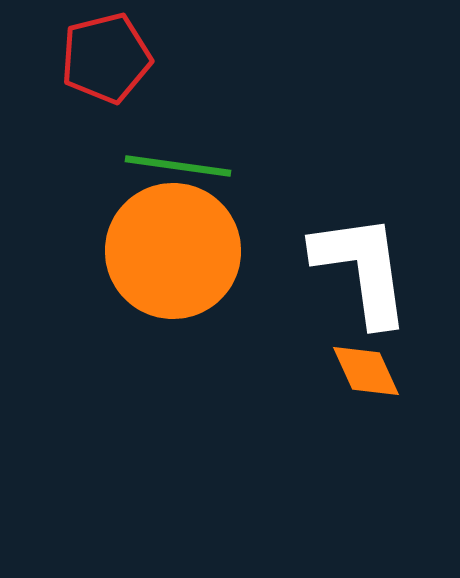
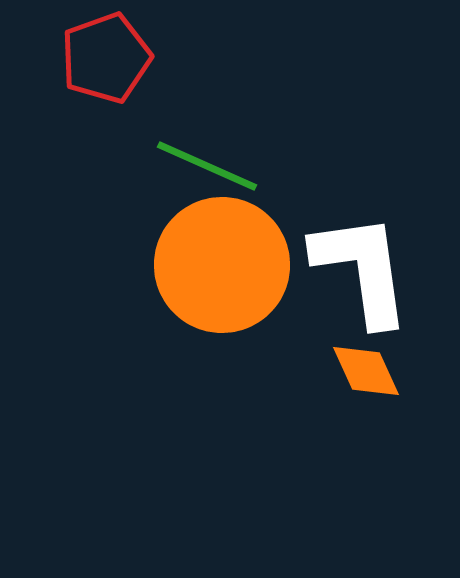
red pentagon: rotated 6 degrees counterclockwise
green line: moved 29 px right; rotated 16 degrees clockwise
orange circle: moved 49 px right, 14 px down
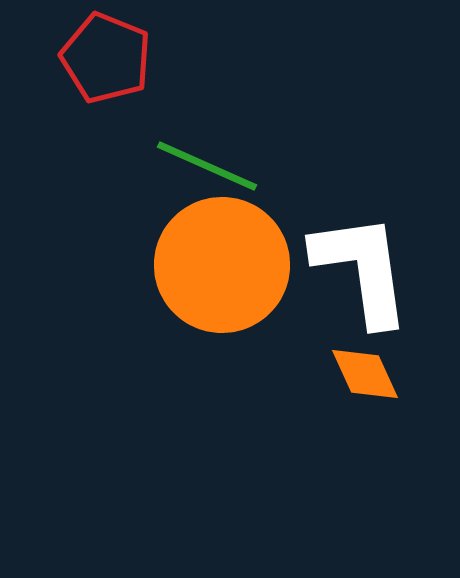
red pentagon: rotated 30 degrees counterclockwise
orange diamond: moved 1 px left, 3 px down
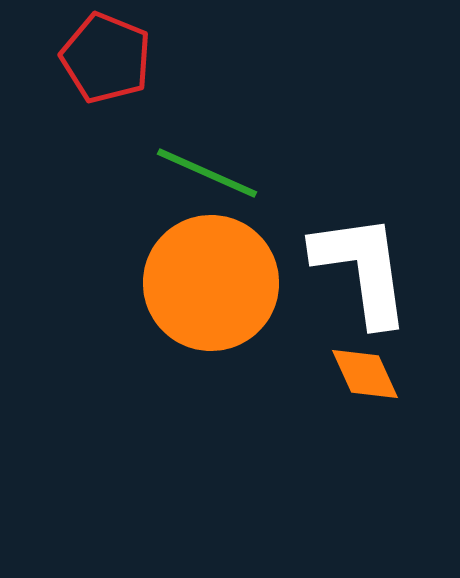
green line: moved 7 px down
orange circle: moved 11 px left, 18 px down
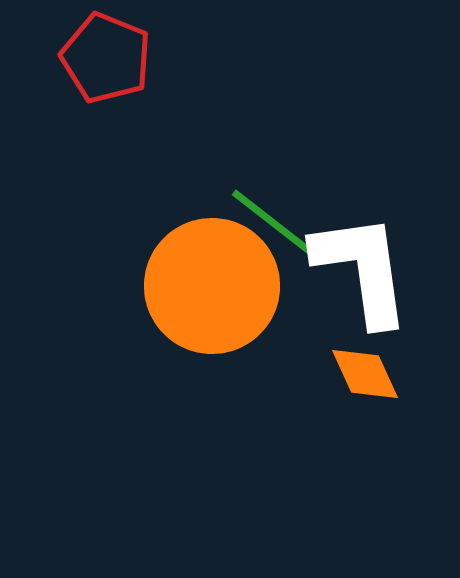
green line: moved 69 px right, 52 px down; rotated 14 degrees clockwise
orange circle: moved 1 px right, 3 px down
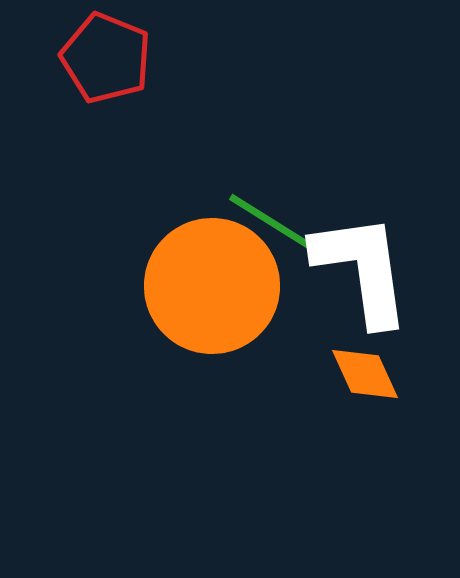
green line: rotated 6 degrees counterclockwise
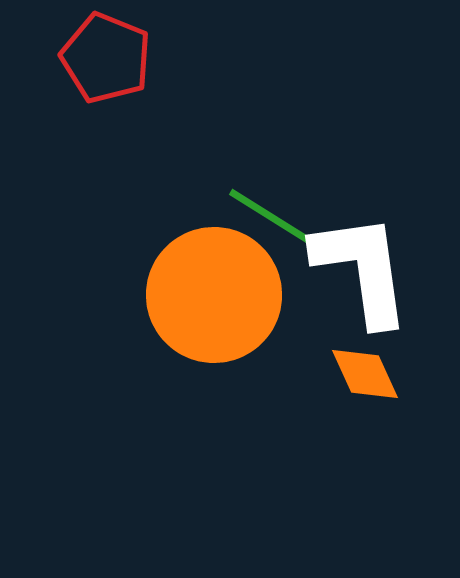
green line: moved 5 px up
orange circle: moved 2 px right, 9 px down
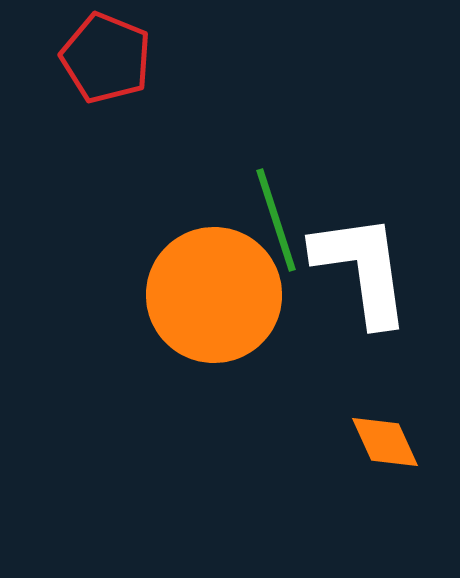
green line: rotated 40 degrees clockwise
orange diamond: moved 20 px right, 68 px down
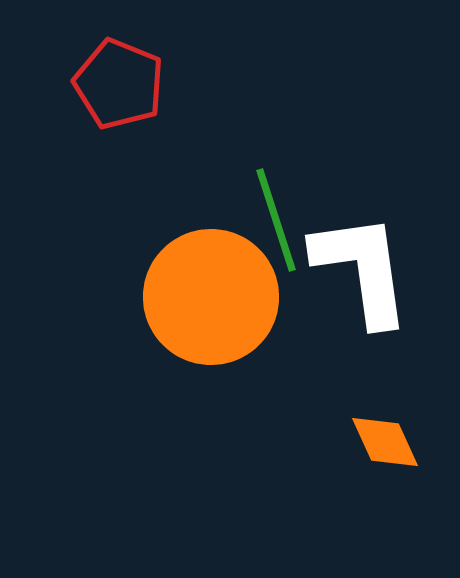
red pentagon: moved 13 px right, 26 px down
orange circle: moved 3 px left, 2 px down
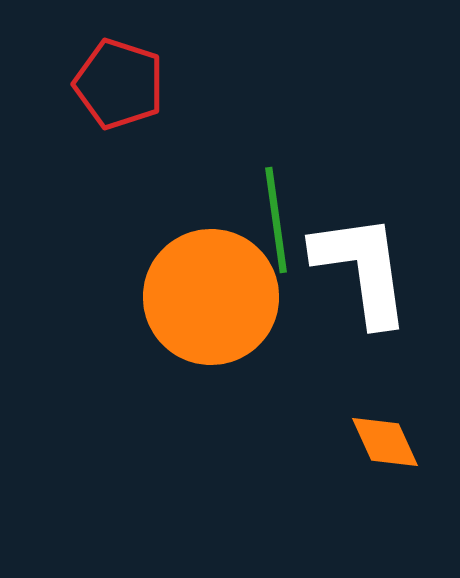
red pentagon: rotated 4 degrees counterclockwise
green line: rotated 10 degrees clockwise
